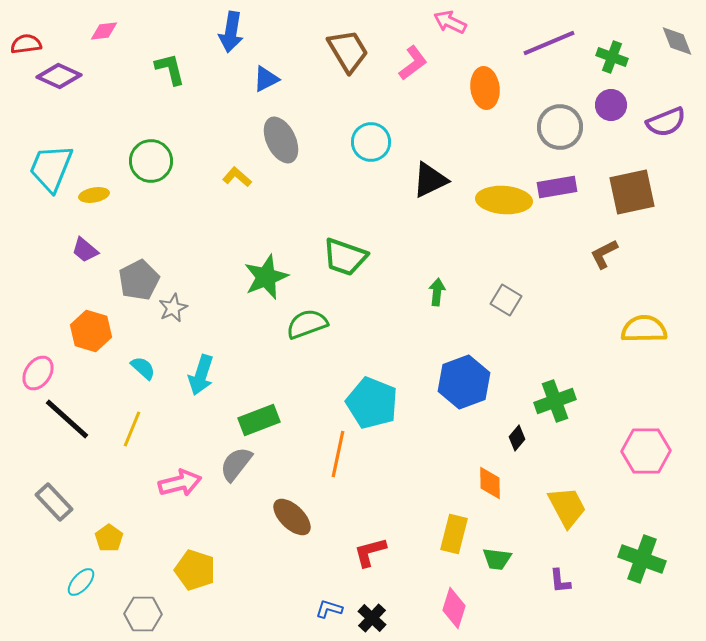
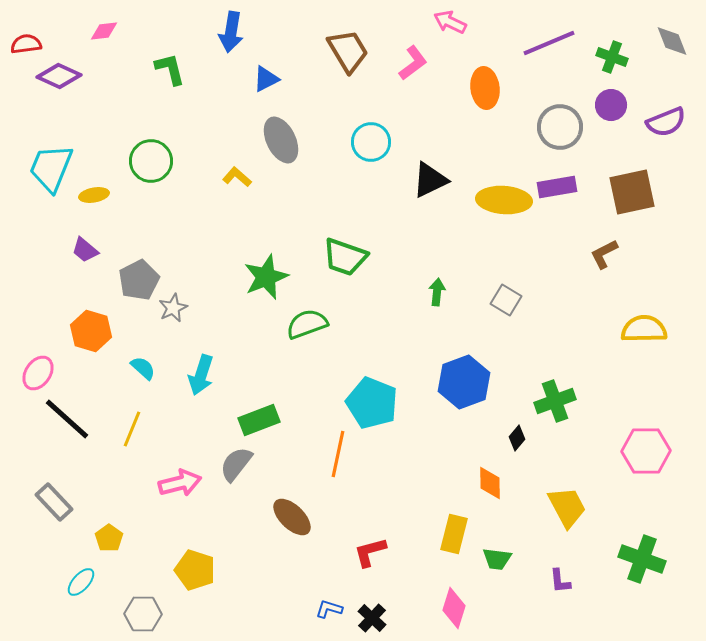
gray diamond at (677, 41): moved 5 px left
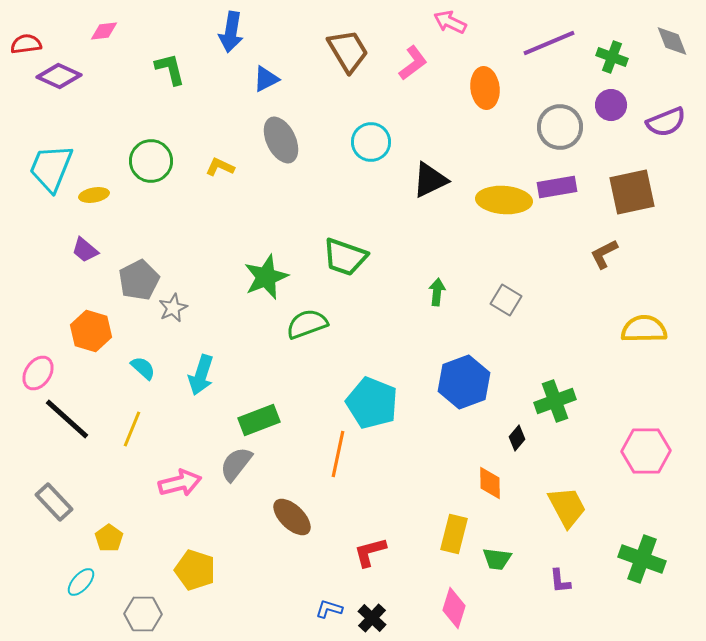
yellow L-shape at (237, 177): moved 17 px left, 10 px up; rotated 16 degrees counterclockwise
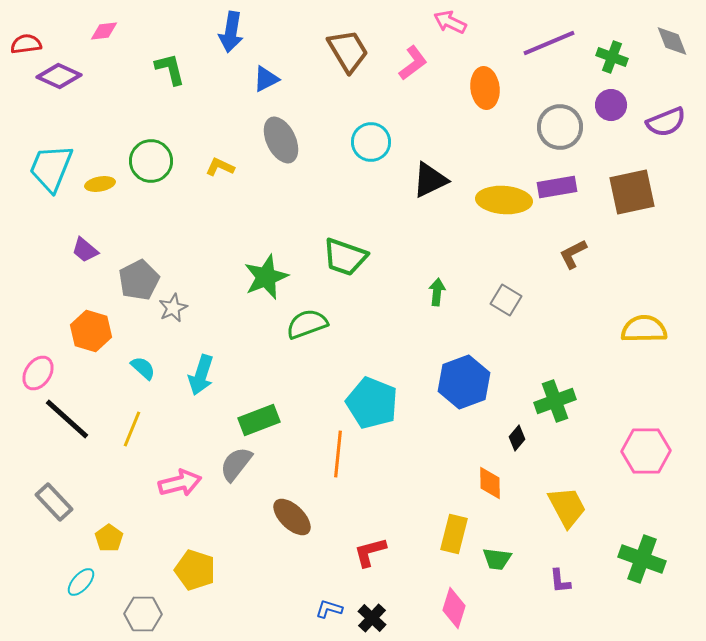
yellow ellipse at (94, 195): moved 6 px right, 11 px up
brown L-shape at (604, 254): moved 31 px left
orange line at (338, 454): rotated 6 degrees counterclockwise
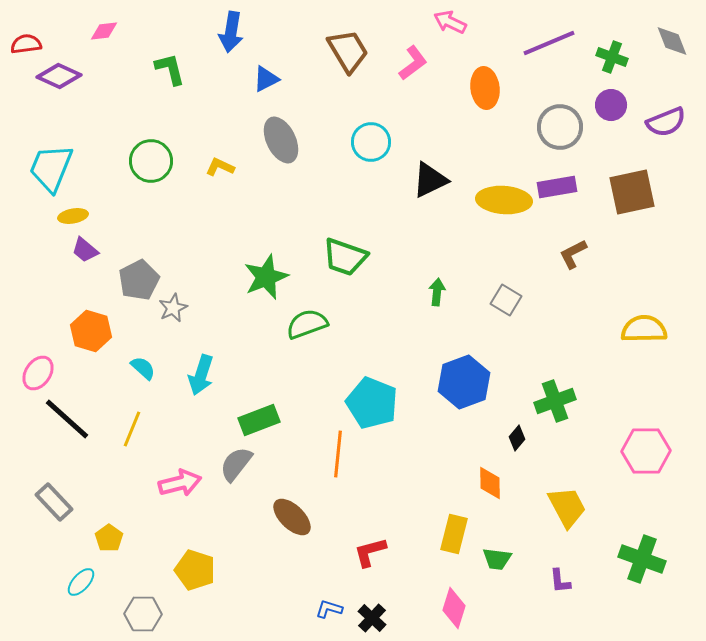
yellow ellipse at (100, 184): moved 27 px left, 32 px down
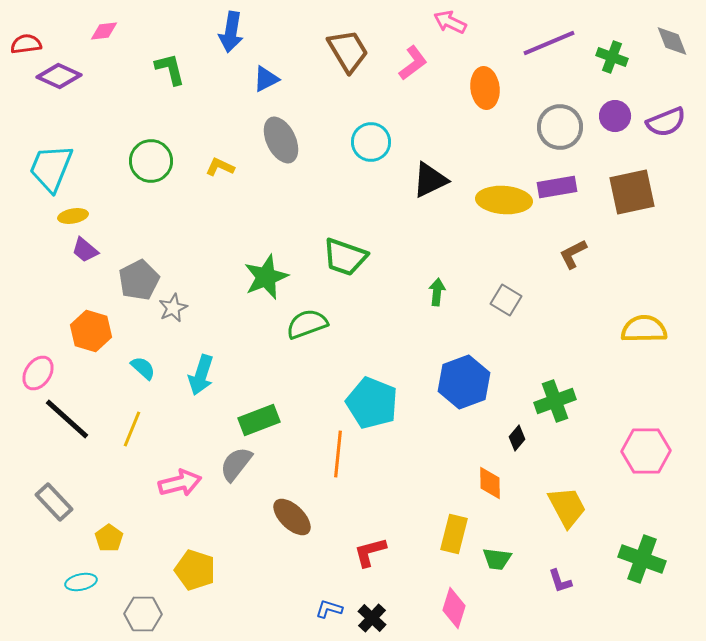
purple circle at (611, 105): moved 4 px right, 11 px down
purple L-shape at (560, 581): rotated 12 degrees counterclockwise
cyan ellipse at (81, 582): rotated 36 degrees clockwise
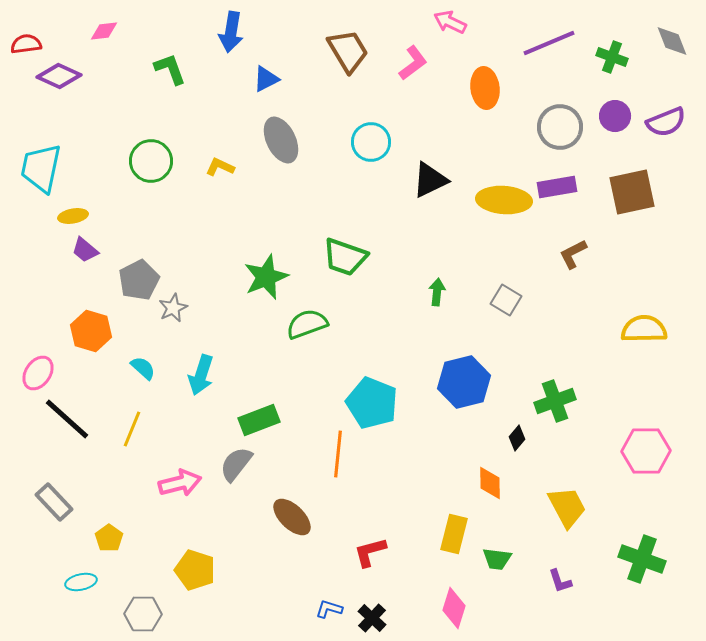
green L-shape at (170, 69): rotated 6 degrees counterclockwise
cyan trapezoid at (51, 168): moved 10 px left; rotated 10 degrees counterclockwise
blue hexagon at (464, 382): rotated 6 degrees clockwise
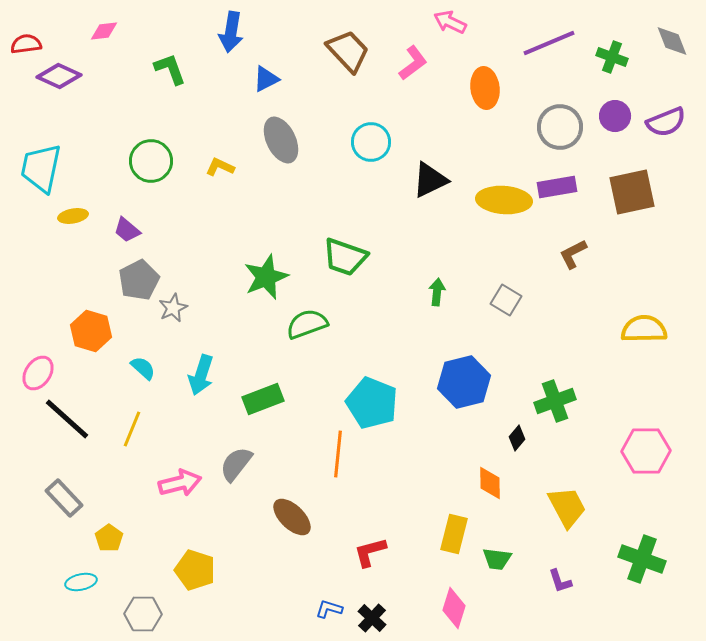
brown trapezoid at (348, 51): rotated 12 degrees counterclockwise
purple trapezoid at (85, 250): moved 42 px right, 20 px up
green rectangle at (259, 420): moved 4 px right, 21 px up
gray rectangle at (54, 502): moved 10 px right, 4 px up
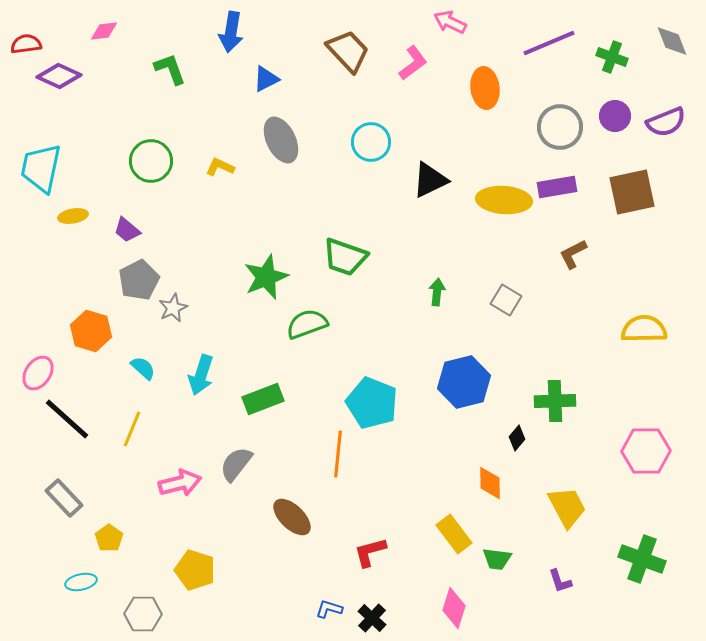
green cross at (555, 401): rotated 18 degrees clockwise
yellow rectangle at (454, 534): rotated 51 degrees counterclockwise
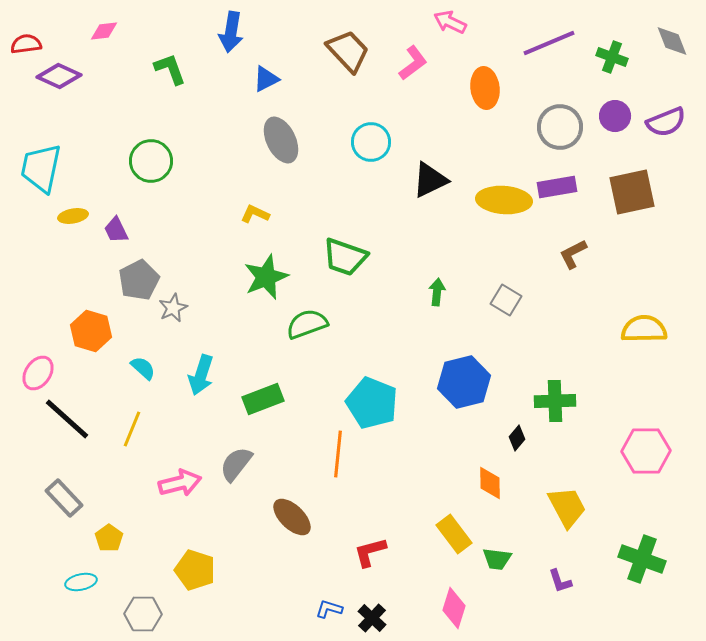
yellow L-shape at (220, 167): moved 35 px right, 47 px down
purple trapezoid at (127, 230): moved 11 px left; rotated 24 degrees clockwise
